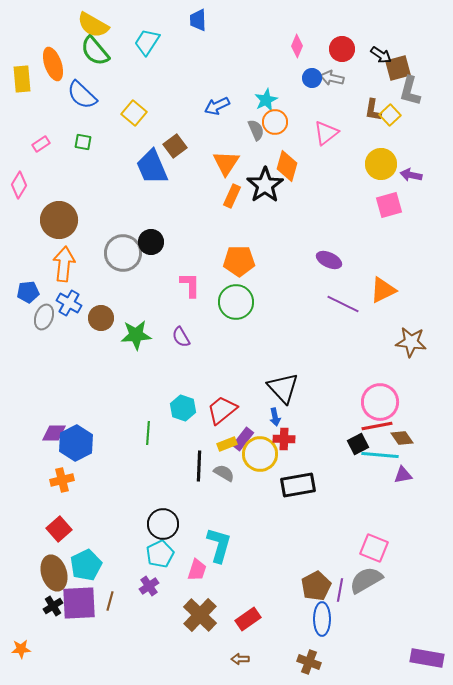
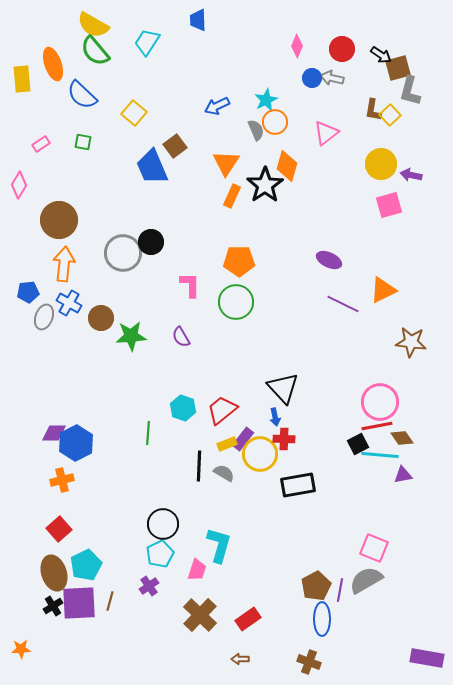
green star at (136, 335): moved 5 px left, 1 px down
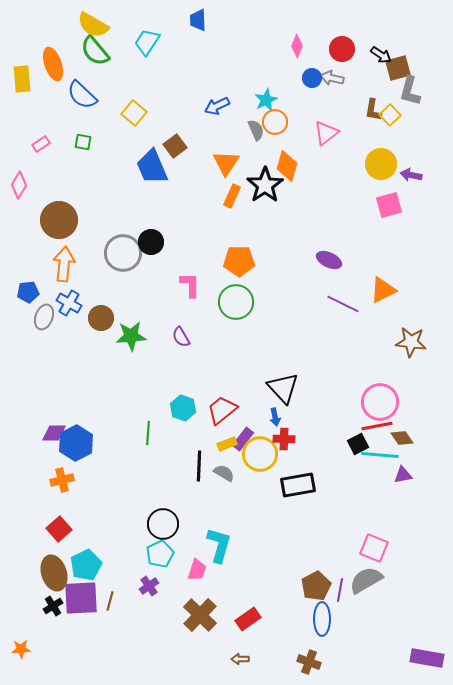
purple square at (79, 603): moved 2 px right, 5 px up
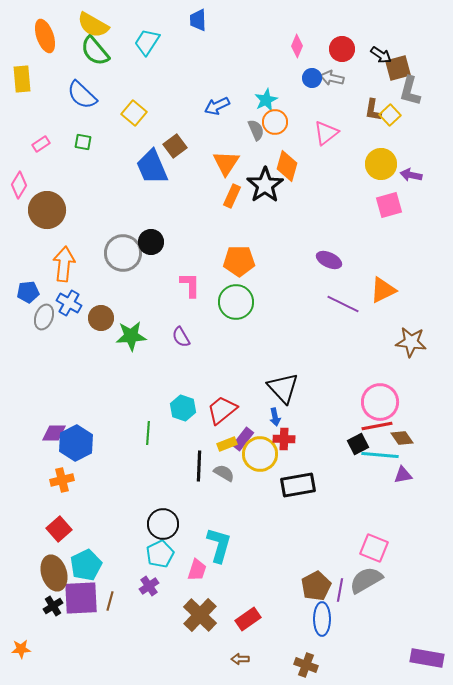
orange ellipse at (53, 64): moved 8 px left, 28 px up
brown circle at (59, 220): moved 12 px left, 10 px up
brown cross at (309, 662): moved 3 px left, 3 px down
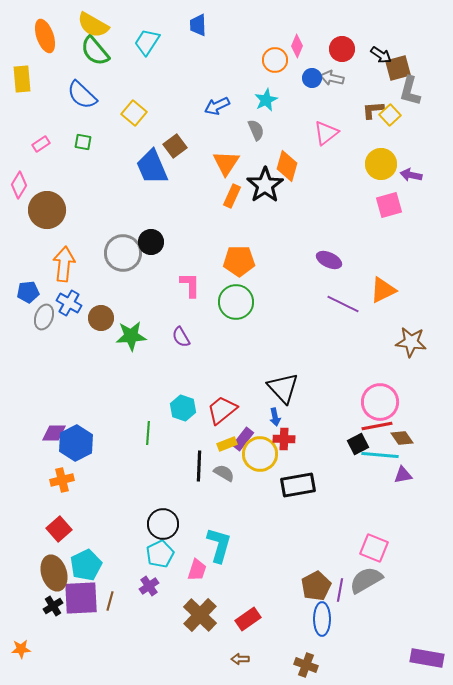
blue trapezoid at (198, 20): moved 5 px down
brown L-shape at (373, 110): rotated 75 degrees clockwise
orange circle at (275, 122): moved 62 px up
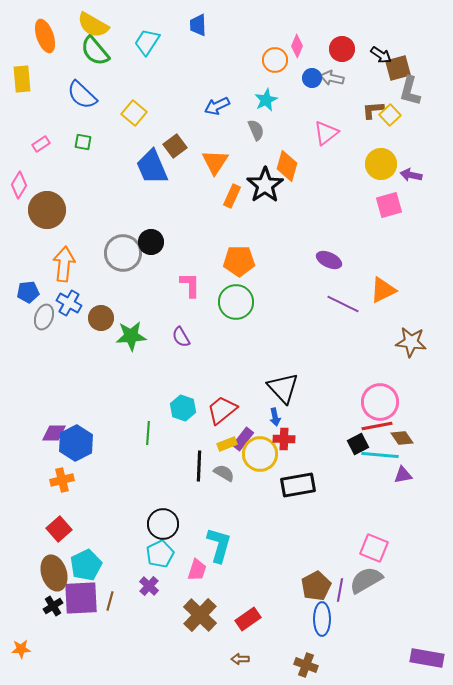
orange triangle at (226, 163): moved 11 px left, 1 px up
purple cross at (149, 586): rotated 12 degrees counterclockwise
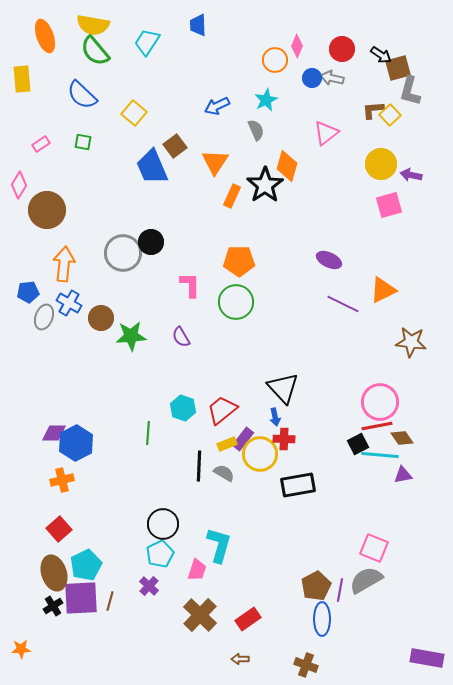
yellow semicircle at (93, 25): rotated 20 degrees counterclockwise
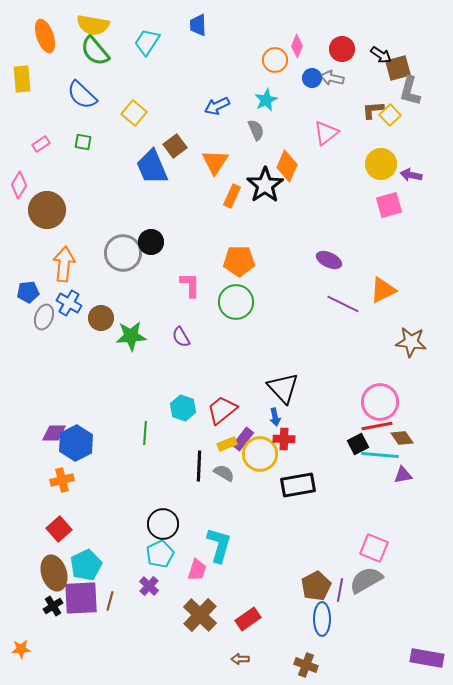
orange diamond at (287, 166): rotated 8 degrees clockwise
green line at (148, 433): moved 3 px left
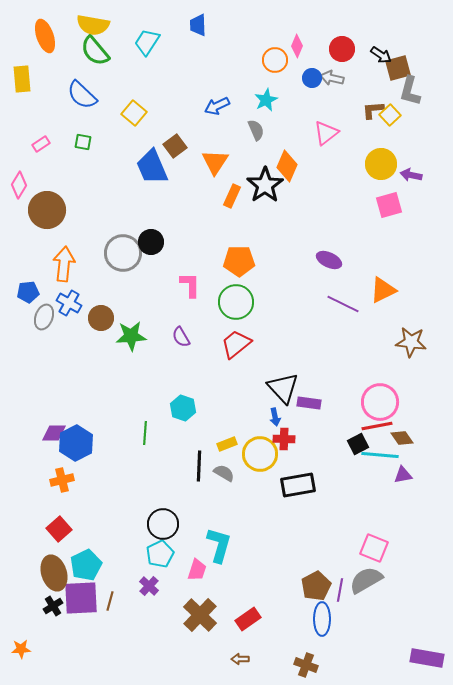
red trapezoid at (222, 410): moved 14 px right, 66 px up
purple rectangle at (243, 439): moved 66 px right, 36 px up; rotated 60 degrees clockwise
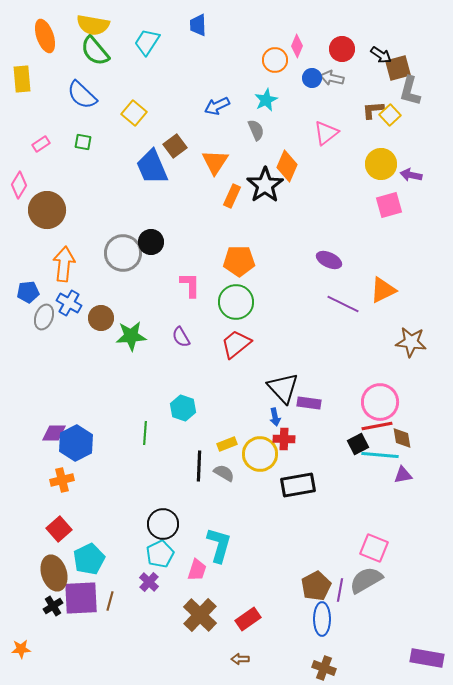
brown diamond at (402, 438): rotated 25 degrees clockwise
cyan pentagon at (86, 565): moved 3 px right, 6 px up
purple cross at (149, 586): moved 4 px up
brown cross at (306, 665): moved 18 px right, 3 px down
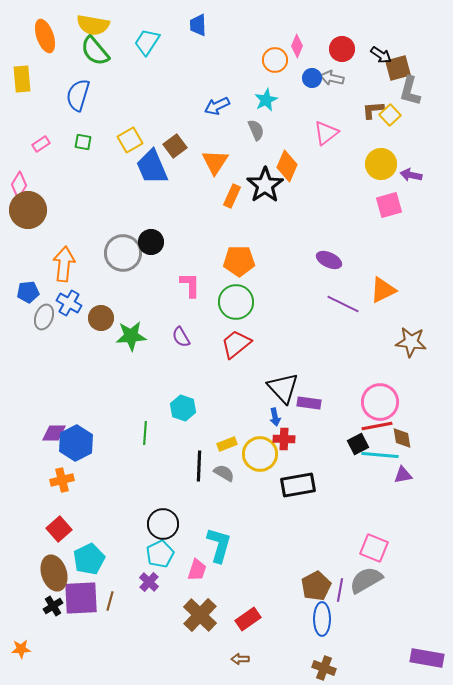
blue semicircle at (82, 95): moved 4 px left; rotated 64 degrees clockwise
yellow square at (134, 113): moved 4 px left, 27 px down; rotated 20 degrees clockwise
brown circle at (47, 210): moved 19 px left
